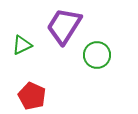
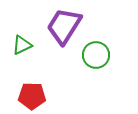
green circle: moved 1 px left
red pentagon: rotated 24 degrees counterclockwise
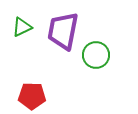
purple trapezoid: moved 1 px left, 5 px down; rotated 21 degrees counterclockwise
green triangle: moved 18 px up
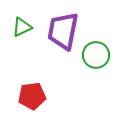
red pentagon: rotated 8 degrees counterclockwise
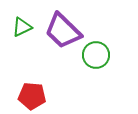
purple trapezoid: rotated 57 degrees counterclockwise
red pentagon: rotated 12 degrees clockwise
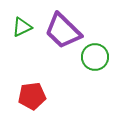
green circle: moved 1 px left, 2 px down
red pentagon: rotated 12 degrees counterclockwise
